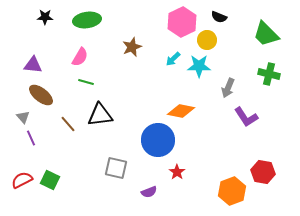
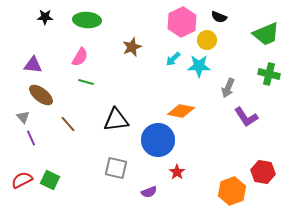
green ellipse: rotated 12 degrees clockwise
green trapezoid: rotated 68 degrees counterclockwise
black triangle: moved 16 px right, 5 px down
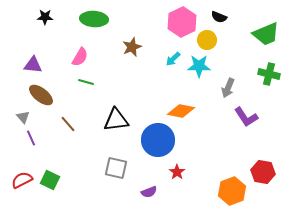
green ellipse: moved 7 px right, 1 px up
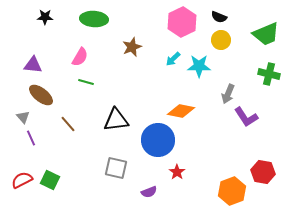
yellow circle: moved 14 px right
gray arrow: moved 6 px down
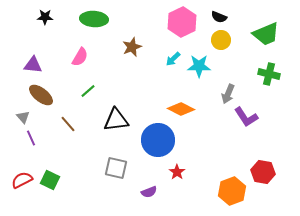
green line: moved 2 px right, 9 px down; rotated 56 degrees counterclockwise
orange diamond: moved 2 px up; rotated 16 degrees clockwise
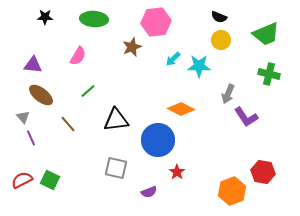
pink hexagon: moved 26 px left; rotated 20 degrees clockwise
pink semicircle: moved 2 px left, 1 px up
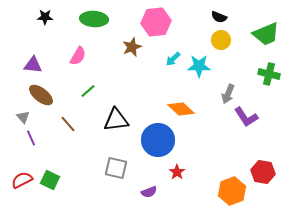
orange diamond: rotated 16 degrees clockwise
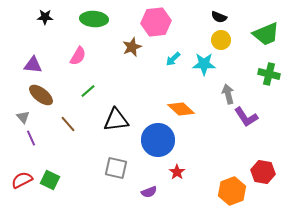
cyan star: moved 5 px right, 2 px up
gray arrow: rotated 144 degrees clockwise
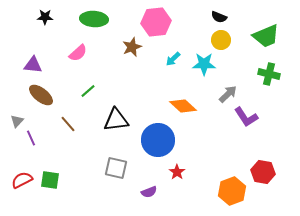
green trapezoid: moved 2 px down
pink semicircle: moved 3 px up; rotated 18 degrees clockwise
gray arrow: rotated 60 degrees clockwise
orange diamond: moved 2 px right, 3 px up
gray triangle: moved 6 px left, 4 px down; rotated 24 degrees clockwise
green square: rotated 18 degrees counterclockwise
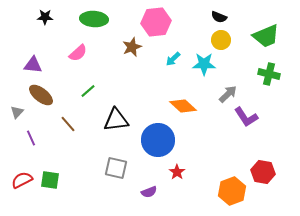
gray triangle: moved 9 px up
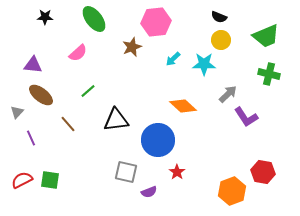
green ellipse: rotated 48 degrees clockwise
gray square: moved 10 px right, 4 px down
